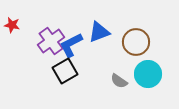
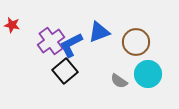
black square: rotated 10 degrees counterclockwise
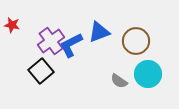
brown circle: moved 1 px up
black square: moved 24 px left
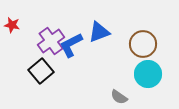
brown circle: moved 7 px right, 3 px down
gray semicircle: moved 16 px down
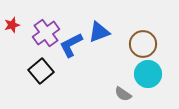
red star: rotated 28 degrees counterclockwise
purple cross: moved 5 px left, 8 px up
gray semicircle: moved 4 px right, 3 px up
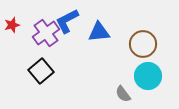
blue triangle: rotated 15 degrees clockwise
blue L-shape: moved 4 px left, 24 px up
cyan circle: moved 2 px down
gray semicircle: rotated 18 degrees clockwise
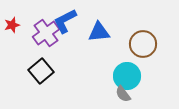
blue L-shape: moved 2 px left
cyan circle: moved 21 px left
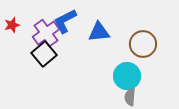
black square: moved 3 px right, 17 px up
gray semicircle: moved 7 px right, 3 px down; rotated 42 degrees clockwise
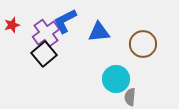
cyan circle: moved 11 px left, 3 px down
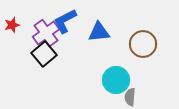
cyan circle: moved 1 px down
